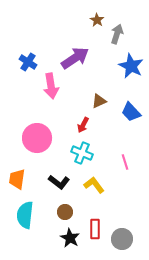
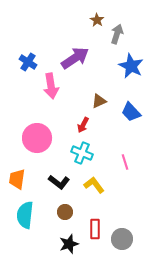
black star: moved 1 px left, 6 px down; rotated 24 degrees clockwise
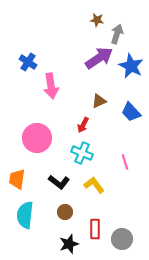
brown star: rotated 24 degrees counterclockwise
purple arrow: moved 24 px right
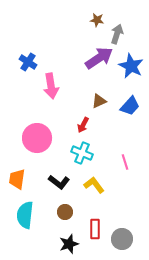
blue trapezoid: moved 1 px left, 6 px up; rotated 95 degrees counterclockwise
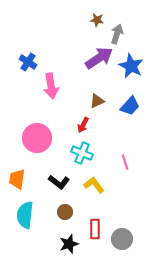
brown triangle: moved 2 px left
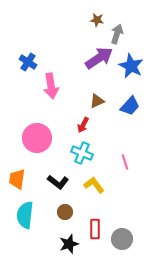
black L-shape: moved 1 px left
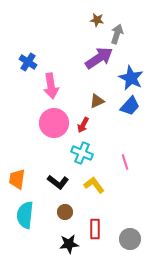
blue star: moved 12 px down
pink circle: moved 17 px right, 15 px up
gray circle: moved 8 px right
black star: rotated 12 degrees clockwise
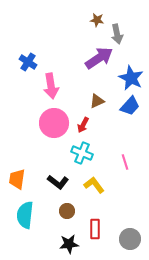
gray arrow: rotated 150 degrees clockwise
brown circle: moved 2 px right, 1 px up
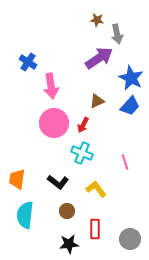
yellow L-shape: moved 2 px right, 4 px down
